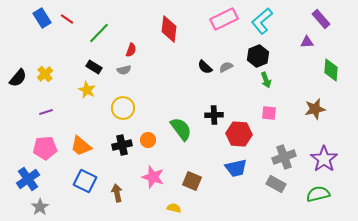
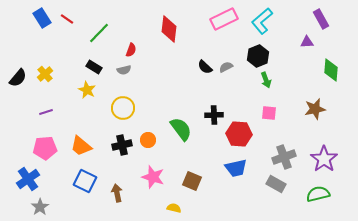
purple rectangle at (321, 19): rotated 12 degrees clockwise
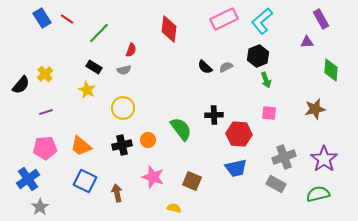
black semicircle at (18, 78): moved 3 px right, 7 px down
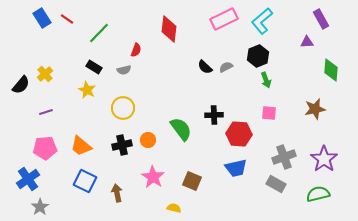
red semicircle at (131, 50): moved 5 px right
pink star at (153, 177): rotated 15 degrees clockwise
